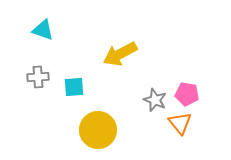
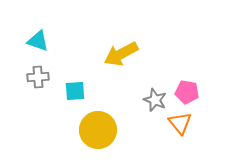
cyan triangle: moved 5 px left, 11 px down
yellow arrow: moved 1 px right
cyan square: moved 1 px right, 4 px down
pink pentagon: moved 2 px up
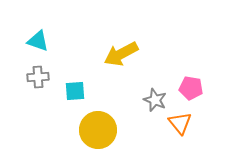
pink pentagon: moved 4 px right, 4 px up
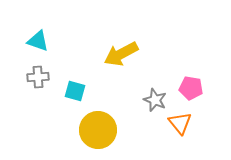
cyan square: rotated 20 degrees clockwise
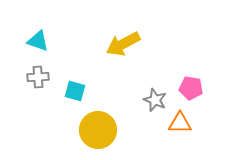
yellow arrow: moved 2 px right, 10 px up
orange triangle: rotated 50 degrees counterclockwise
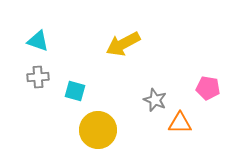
pink pentagon: moved 17 px right
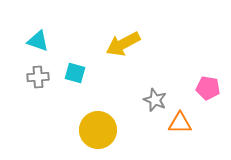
cyan square: moved 18 px up
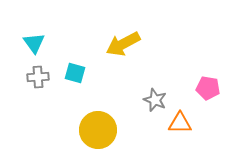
cyan triangle: moved 4 px left, 2 px down; rotated 35 degrees clockwise
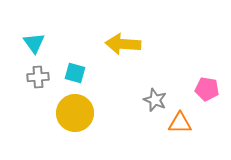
yellow arrow: rotated 32 degrees clockwise
pink pentagon: moved 1 px left, 1 px down
yellow circle: moved 23 px left, 17 px up
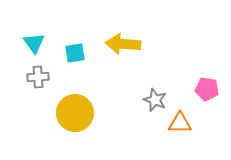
cyan square: moved 20 px up; rotated 25 degrees counterclockwise
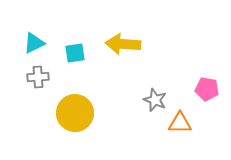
cyan triangle: rotated 40 degrees clockwise
